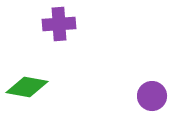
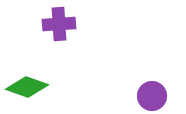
green diamond: rotated 9 degrees clockwise
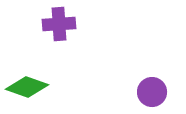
purple circle: moved 4 px up
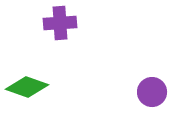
purple cross: moved 1 px right, 1 px up
